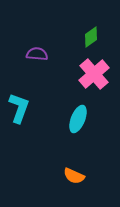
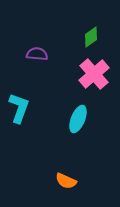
orange semicircle: moved 8 px left, 5 px down
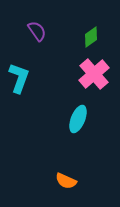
purple semicircle: moved 23 px up; rotated 50 degrees clockwise
cyan L-shape: moved 30 px up
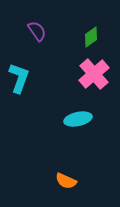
cyan ellipse: rotated 56 degrees clockwise
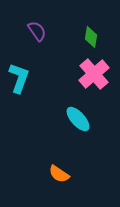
green diamond: rotated 45 degrees counterclockwise
cyan ellipse: rotated 60 degrees clockwise
orange semicircle: moved 7 px left, 7 px up; rotated 10 degrees clockwise
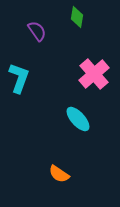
green diamond: moved 14 px left, 20 px up
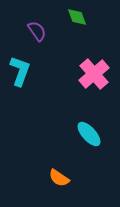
green diamond: rotated 30 degrees counterclockwise
cyan L-shape: moved 1 px right, 7 px up
cyan ellipse: moved 11 px right, 15 px down
orange semicircle: moved 4 px down
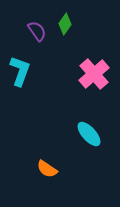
green diamond: moved 12 px left, 7 px down; rotated 55 degrees clockwise
orange semicircle: moved 12 px left, 9 px up
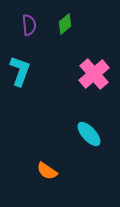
green diamond: rotated 15 degrees clockwise
purple semicircle: moved 8 px left, 6 px up; rotated 30 degrees clockwise
orange semicircle: moved 2 px down
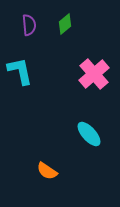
cyan L-shape: rotated 32 degrees counterclockwise
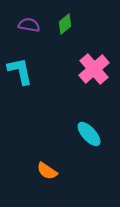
purple semicircle: rotated 75 degrees counterclockwise
pink cross: moved 5 px up
